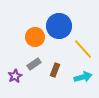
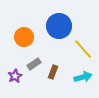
orange circle: moved 11 px left
brown rectangle: moved 2 px left, 2 px down
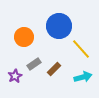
yellow line: moved 2 px left
brown rectangle: moved 1 px right, 3 px up; rotated 24 degrees clockwise
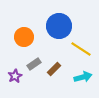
yellow line: rotated 15 degrees counterclockwise
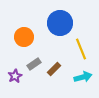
blue circle: moved 1 px right, 3 px up
yellow line: rotated 35 degrees clockwise
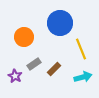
purple star: rotated 16 degrees counterclockwise
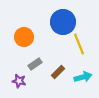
blue circle: moved 3 px right, 1 px up
yellow line: moved 2 px left, 5 px up
gray rectangle: moved 1 px right
brown rectangle: moved 4 px right, 3 px down
purple star: moved 4 px right, 5 px down; rotated 16 degrees counterclockwise
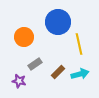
blue circle: moved 5 px left
yellow line: rotated 10 degrees clockwise
cyan arrow: moved 3 px left, 3 px up
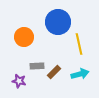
gray rectangle: moved 2 px right, 2 px down; rotated 32 degrees clockwise
brown rectangle: moved 4 px left
